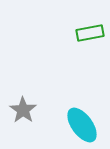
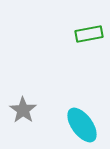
green rectangle: moved 1 px left, 1 px down
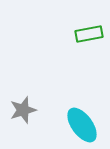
gray star: rotated 20 degrees clockwise
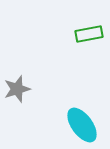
gray star: moved 6 px left, 21 px up
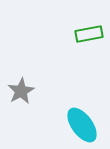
gray star: moved 4 px right, 2 px down; rotated 12 degrees counterclockwise
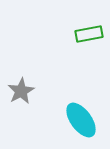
cyan ellipse: moved 1 px left, 5 px up
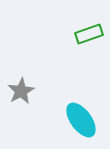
green rectangle: rotated 8 degrees counterclockwise
